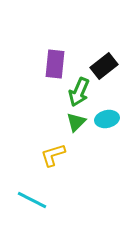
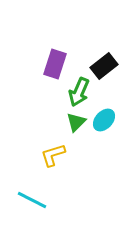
purple rectangle: rotated 12 degrees clockwise
cyan ellipse: moved 3 px left, 1 px down; rotated 35 degrees counterclockwise
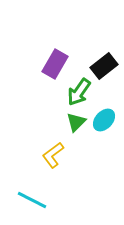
purple rectangle: rotated 12 degrees clockwise
green arrow: rotated 12 degrees clockwise
yellow L-shape: rotated 20 degrees counterclockwise
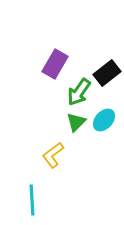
black rectangle: moved 3 px right, 7 px down
cyan line: rotated 60 degrees clockwise
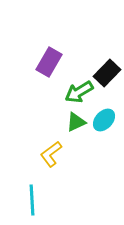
purple rectangle: moved 6 px left, 2 px up
black rectangle: rotated 8 degrees counterclockwise
green arrow: rotated 24 degrees clockwise
green triangle: rotated 20 degrees clockwise
yellow L-shape: moved 2 px left, 1 px up
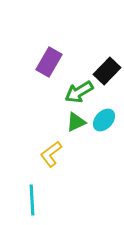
black rectangle: moved 2 px up
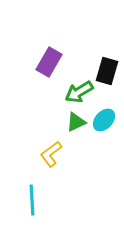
black rectangle: rotated 28 degrees counterclockwise
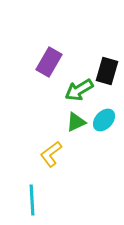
green arrow: moved 2 px up
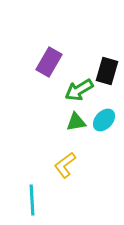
green triangle: rotated 15 degrees clockwise
yellow L-shape: moved 14 px right, 11 px down
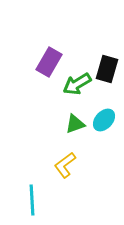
black rectangle: moved 2 px up
green arrow: moved 2 px left, 6 px up
green triangle: moved 1 px left, 2 px down; rotated 10 degrees counterclockwise
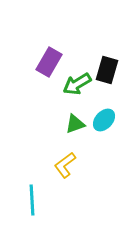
black rectangle: moved 1 px down
